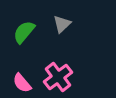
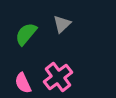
green semicircle: moved 2 px right, 2 px down
pink semicircle: moved 1 px right; rotated 15 degrees clockwise
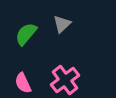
pink cross: moved 7 px right, 3 px down
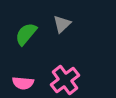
pink semicircle: rotated 60 degrees counterclockwise
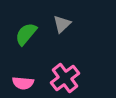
pink cross: moved 2 px up
